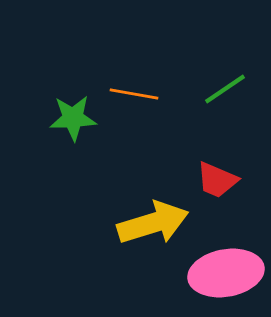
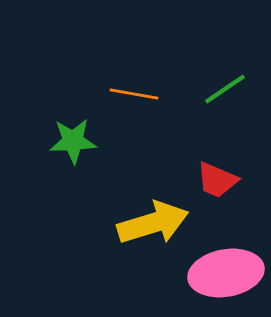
green star: moved 23 px down
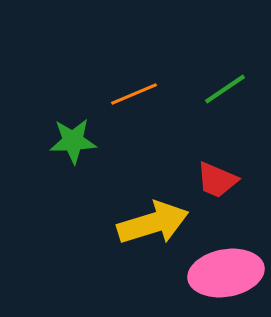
orange line: rotated 33 degrees counterclockwise
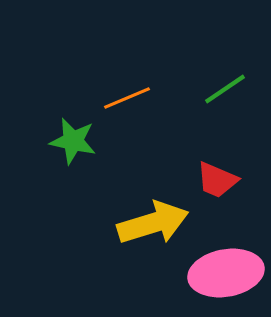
orange line: moved 7 px left, 4 px down
green star: rotated 15 degrees clockwise
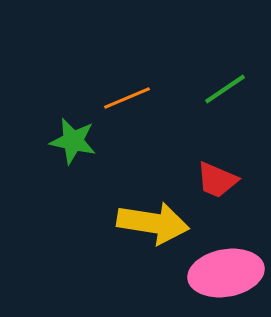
yellow arrow: rotated 26 degrees clockwise
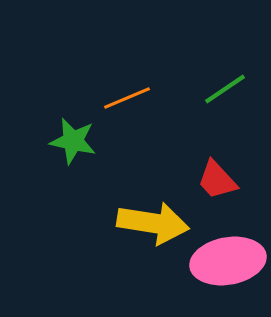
red trapezoid: rotated 24 degrees clockwise
pink ellipse: moved 2 px right, 12 px up
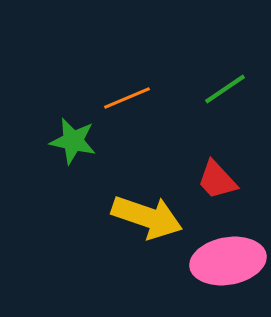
yellow arrow: moved 6 px left, 6 px up; rotated 10 degrees clockwise
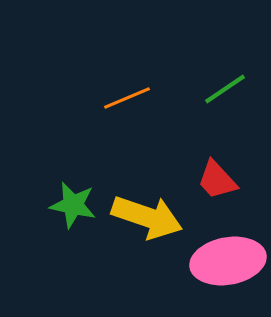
green star: moved 64 px down
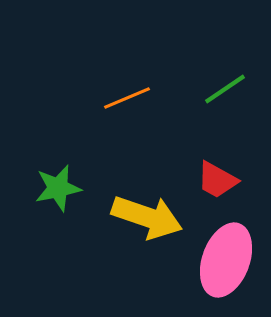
red trapezoid: rotated 18 degrees counterclockwise
green star: moved 15 px left, 17 px up; rotated 24 degrees counterclockwise
pink ellipse: moved 2 px left, 1 px up; rotated 60 degrees counterclockwise
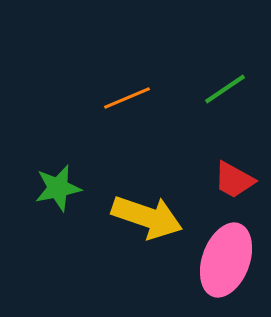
red trapezoid: moved 17 px right
